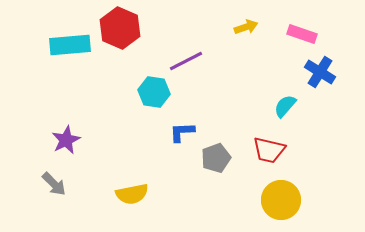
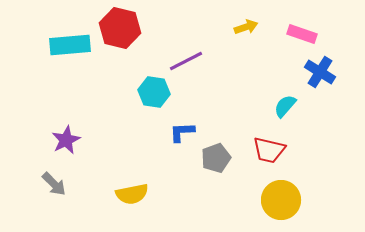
red hexagon: rotated 9 degrees counterclockwise
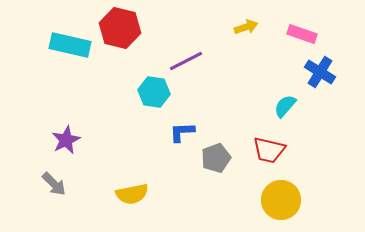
cyan rectangle: rotated 18 degrees clockwise
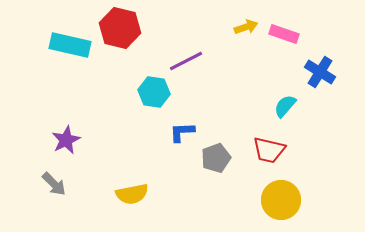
pink rectangle: moved 18 px left
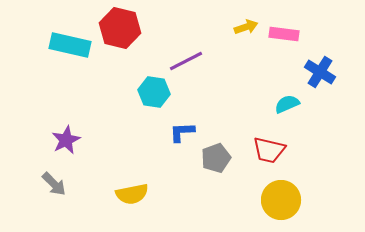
pink rectangle: rotated 12 degrees counterclockwise
cyan semicircle: moved 2 px right, 2 px up; rotated 25 degrees clockwise
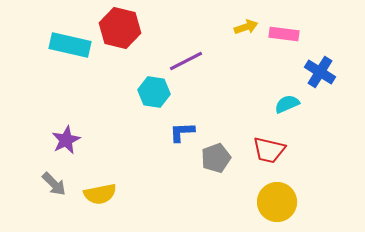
yellow semicircle: moved 32 px left
yellow circle: moved 4 px left, 2 px down
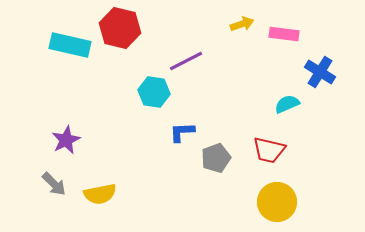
yellow arrow: moved 4 px left, 3 px up
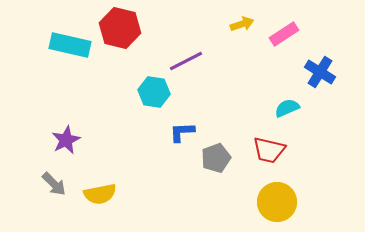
pink rectangle: rotated 40 degrees counterclockwise
cyan semicircle: moved 4 px down
